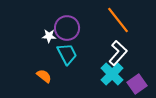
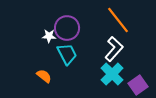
white L-shape: moved 4 px left, 4 px up
purple square: moved 1 px right, 1 px down
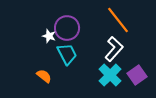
white star: rotated 16 degrees clockwise
cyan cross: moved 2 px left, 1 px down
purple square: moved 1 px left, 10 px up
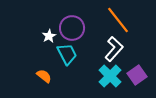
purple circle: moved 5 px right
white star: rotated 24 degrees clockwise
cyan cross: moved 1 px down
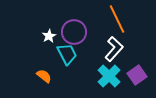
orange line: moved 1 px left, 1 px up; rotated 12 degrees clockwise
purple circle: moved 2 px right, 4 px down
cyan cross: moved 1 px left
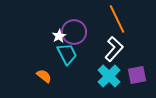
white star: moved 10 px right
purple square: rotated 24 degrees clockwise
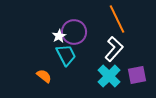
cyan trapezoid: moved 1 px left, 1 px down
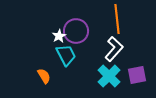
orange line: rotated 20 degrees clockwise
purple circle: moved 2 px right, 1 px up
orange semicircle: rotated 21 degrees clockwise
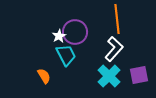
purple circle: moved 1 px left, 1 px down
purple square: moved 2 px right
